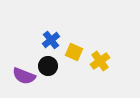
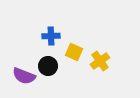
blue cross: moved 4 px up; rotated 36 degrees clockwise
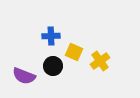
black circle: moved 5 px right
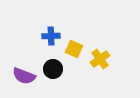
yellow square: moved 3 px up
yellow cross: moved 2 px up
black circle: moved 3 px down
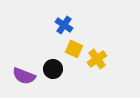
blue cross: moved 13 px right, 11 px up; rotated 36 degrees clockwise
yellow cross: moved 3 px left
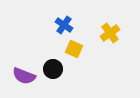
yellow cross: moved 13 px right, 26 px up
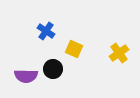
blue cross: moved 18 px left, 6 px down
yellow cross: moved 9 px right, 20 px down
purple semicircle: moved 2 px right; rotated 20 degrees counterclockwise
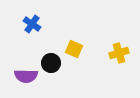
blue cross: moved 14 px left, 7 px up
yellow cross: rotated 18 degrees clockwise
black circle: moved 2 px left, 6 px up
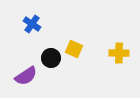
yellow cross: rotated 18 degrees clockwise
black circle: moved 5 px up
purple semicircle: rotated 35 degrees counterclockwise
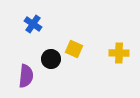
blue cross: moved 1 px right
black circle: moved 1 px down
purple semicircle: rotated 50 degrees counterclockwise
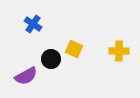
yellow cross: moved 2 px up
purple semicircle: rotated 55 degrees clockwise
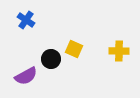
blue cross: moved 7 px left, 4 px up
